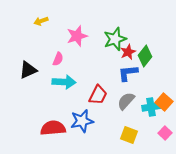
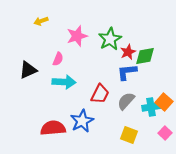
green star: moved 5 px left; rotated 10 degrees counterclockwise
green diamond: rotated 40 degrees clockwise
blue L-shape: moved 1 px left, 1 px up
red trapezoid: moved 2 px right, 1 px up
blue star: rotated 15 degrees counterclockwise
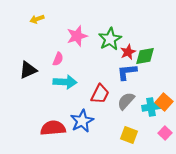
yellow arrow: moved 4 px left, 2 px up
cyan arrow: moved 1 px right
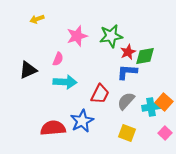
green star: moved 1 px right, 3 px up; rotated 20 degrees clockwise
blue L-shape: rotated 10 degrees clockwise
yellow square: moved 2 px left, 2 px up
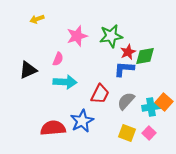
blue L-shape: moved 3 px left, 3 px up
pink square: moved 16 px left
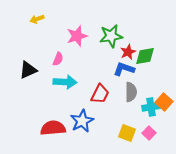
blue L-shape: rotated 15 degrees clockwise
gray semicircle: moved 5 px right, 9 px up; rotated 138 degrees clockwise
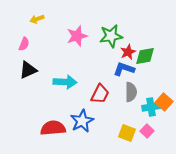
pink semicircle: moved 34 px left, 15 px up
pink square: moved 2 px left, 2 px up
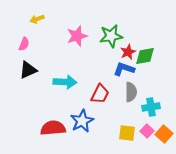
orange square: moved 32 px down
yellow square: rotated 12 degrees counterclockwise
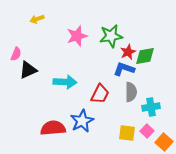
pink semicircle: moved 8 px left, 10 px down
orange square: moved 8 px down
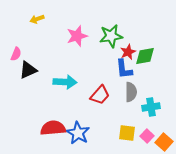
blue L-shape: rotated 115 degrees counterclockwise
red trapezoid: moved 1 px down; rotated 15 degrees clockwise
blue star: moved 4 px left, 12 px down; rotated 15 degrees counterclockwise
pink square: moved 5 px down
